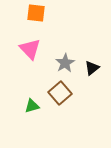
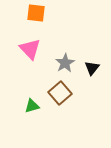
black triangle: rotated 14 degrees counterclockwise
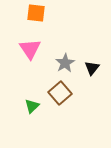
pink triangle: rotated 10 degrees clockwise
green triangle: rotated 28 degrees counterclockwise
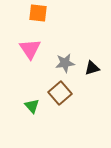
orange square: moved 2 px right
gray star: rotated 24 degrees clockwise
black triangle: rotated 35 degrees clockwise
green triangle: rotated 28 degrees counterclockwise
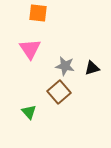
gray star: moved 3 px down; rotated 18 degrees clockwise
brown square: moved 1 px left, 1 px up
green triangle: moved 3 px left, 6 px down
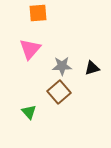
orange square: rotated 12 degrees counterclockwise
pink triangle: rotated 15 degrees clockwise
gray star: moved 3 px left; rotated 12 degrees counterclockwise
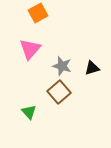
orange square: rotated 24 degrees counterclockwise
gray star: rotated 18 degrees clockwise
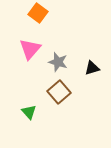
orange square: rotated 24 degrees counterclockwise
gray star: moved 4 px left, 4 px up
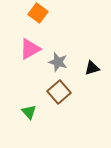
pink triangle: rotated 20 degrees clockwise
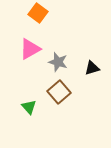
green triangle: moved 5 px up
